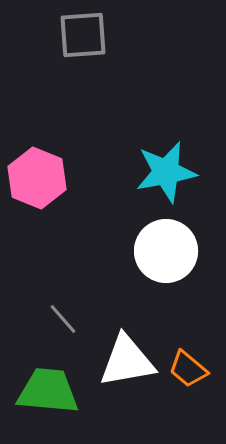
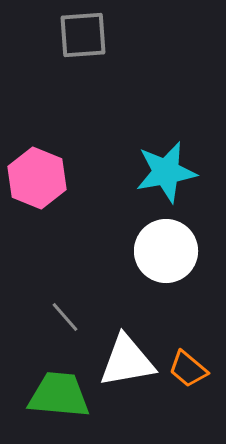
gray line: moved 2 px right, 2 px up
green trapezoid: moved 11 px right, 4 px down
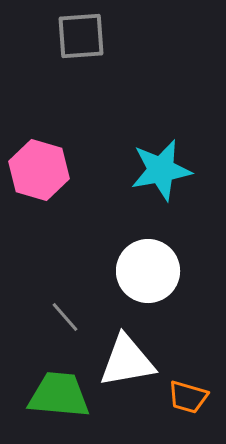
gray square: moved 2 px left, 1 px down
cyan star: moved 5 px left, 2 px up
pink hexagon: moved 2 px right, 8 px up; rotated 6 degrees counterclockwise
white circle: moved 18 px left, 20 px down
orange trapezoid: moved 28 px down; rotated 24 degrees counterclockwise
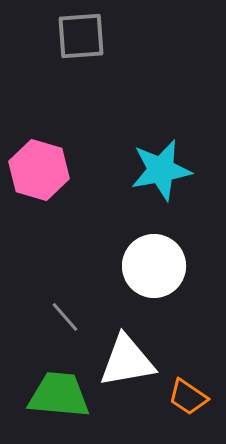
white circle: moved 6 px right, 5 px up
orange trapezoid: rotated 18 degrees clockwise
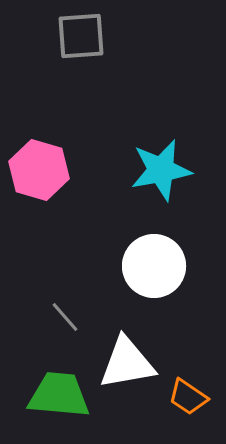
white triangle: moved 2 px down
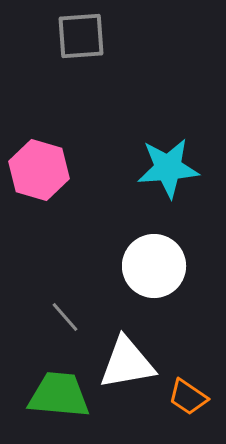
cyan star: moved 7 px right, 2 px up; rotated 6 degrees clockwise
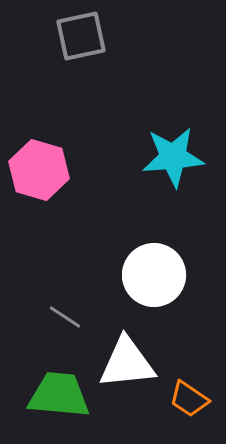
gray square: rotated 8 degrees counterclockwise
cyan star: moved 5 px right, 11 px up
white circle: moved 9 px down
gray line: rotated 16 degrees counterclockwise
white triangle: rotated 4 degrees clockwise
orange trapezoid: moved 1 px right, 2 px down
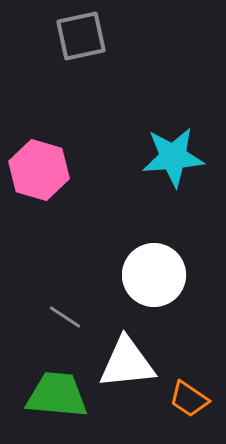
green trapezoid: moved 2 px left
